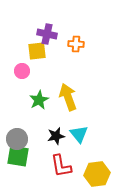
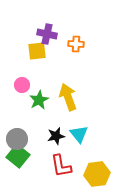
pink circle: moved 14 px down
green square: rotated 30 degrees clockwise
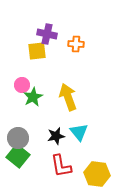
green star: moved 6 px left, 3 px up
cyan triangle: moved 2 px up
gray circle: moved 1 px right, 1 px up
yellow hexagon: rotated 15 degrees clockwise
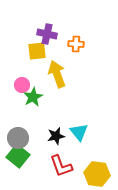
yellow arrow: moved 11 px left, 23 px up
red L-shape: rotated 10 degrees counterclockwise
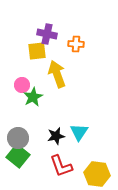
cyan triangle: rotated 12 degrees clockwise
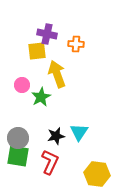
green star: moved 8 px right
green square: rotated 30 degrees counterclockwise
red L-shape: moved 11 px left, 4 px up; rotated 135 degrees counterclockwise
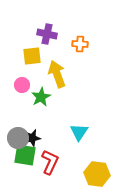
orange cross: moved 4 px right
yellow square: moved 5 px left, 5 px down
black star: moved 24 px left, 2 px down
green square: moved 7 px right, 1 px up
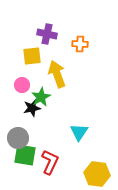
black star: moved 30 px up
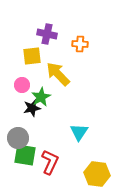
yellow arrow: moved 1 px right; rotated 24 degrees counterclockwise
